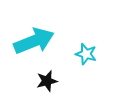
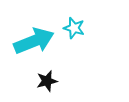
cyan star: moved 12 px left, 26 px up
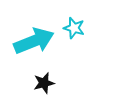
black star: moved 3 px left, 2 px down
